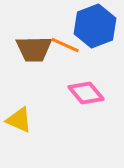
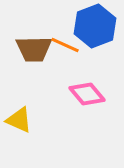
pink diamond: moved 1 px right, 1 px down
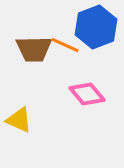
blue hexagon: moved 1 px right, 1 px down
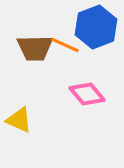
brown trapezoid: moved 1 px right, 1 px up
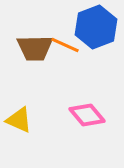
pink diamond: moved 21 px down
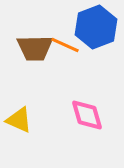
pink diamond: rotated 24 degrees clockwise
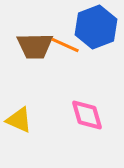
brown trapezoid: moved 2 px up
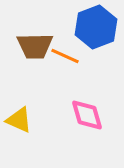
orange line: moved 11 px down
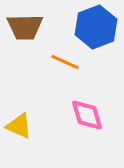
brown trapezoid: moved 10 px left, 19 px up
orange line: moved 6 px down
yellow triangle: moved 6 px down
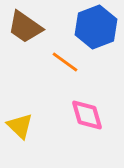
brown trapezoid: rotated 36 degrees clockwise
orange line: rotated 12 degrees clockwise
yellow triangle: moved 1 px right; rotated 20 degrees clockwise
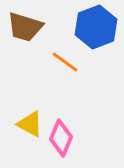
brown trapezoid: rotated 18 degrees counterclockwise
pink diamond: moved 26 px left, 23 px down; rotated 39 degrees clockwise
yellow triangle: moved 10 px right, 2 px up; rotated 16 degrees counterclockwise
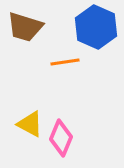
blue hexagon: rotated 15 degrees counterclockwise
orange line: rotated 44 degrees counterclockwise
